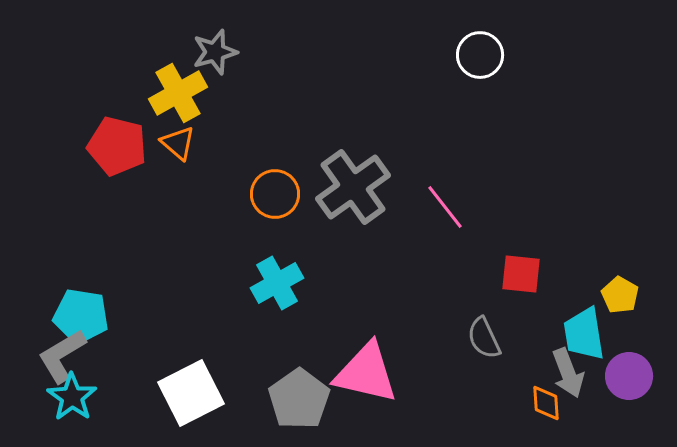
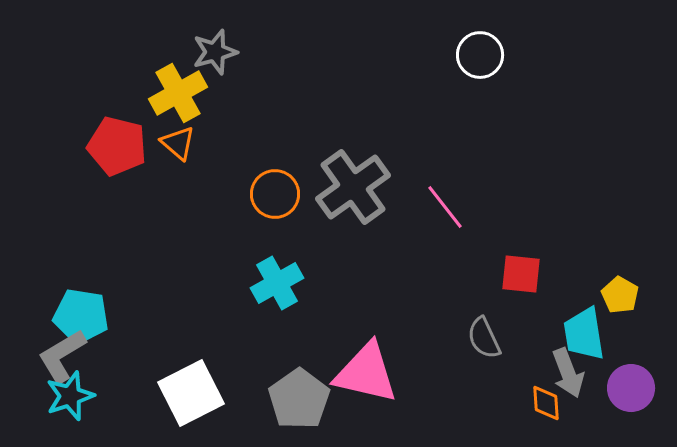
purple circle: moved 2 px right, 12 px down
cyan star: moved 2 px left, 1 px up; rotated 18 degrees clockwise
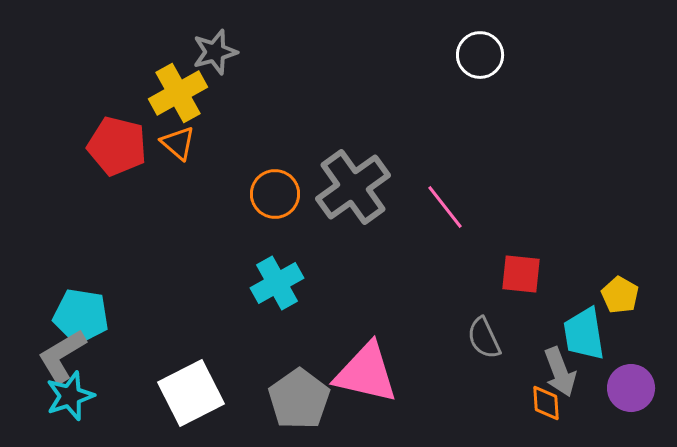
gray arrow: moved 8 px left, 1 px up
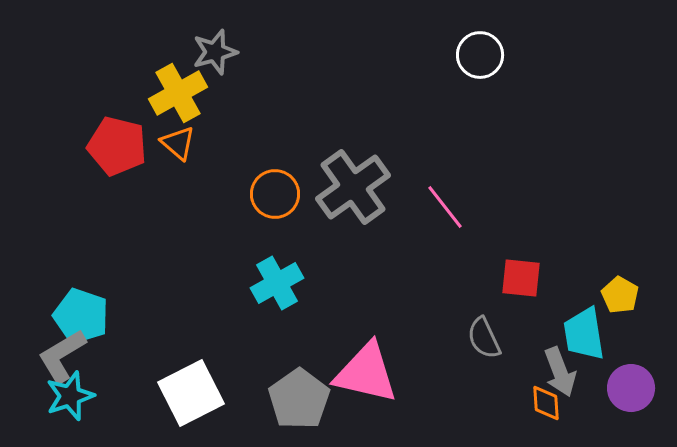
red square: moved 4 px down
cyan pentagon: rotated 10 degrees clockwise
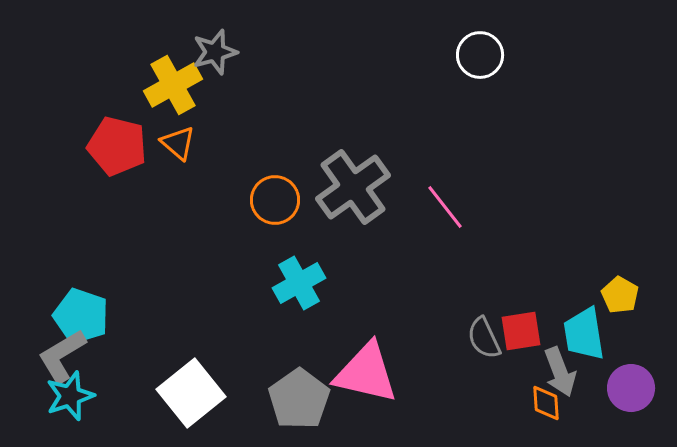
yellow cross: moved 5 px left, 8 px up
orange circle: moved 6 px down
red square: moved 53 px down; rotated 15 degrees counterclockwise
cyan cross: moved 22 px right
white square: rotated 12 degrees counterclockwise
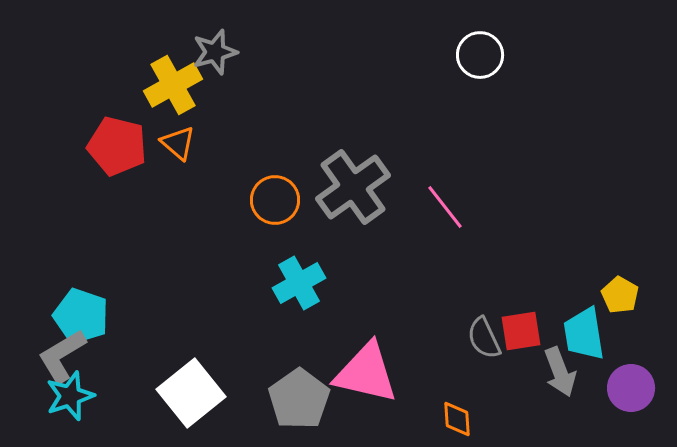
orange diamond: moved 89 px left, 16 px down
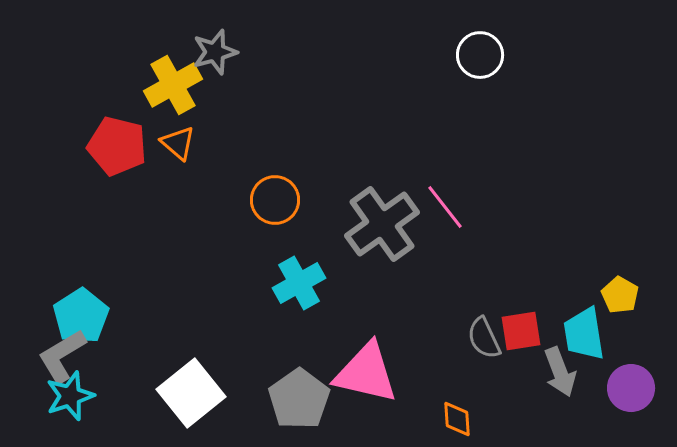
gray cross: moved 29 px right, 37 px down
cyan pentagon: rotated 20 degrees clockwise
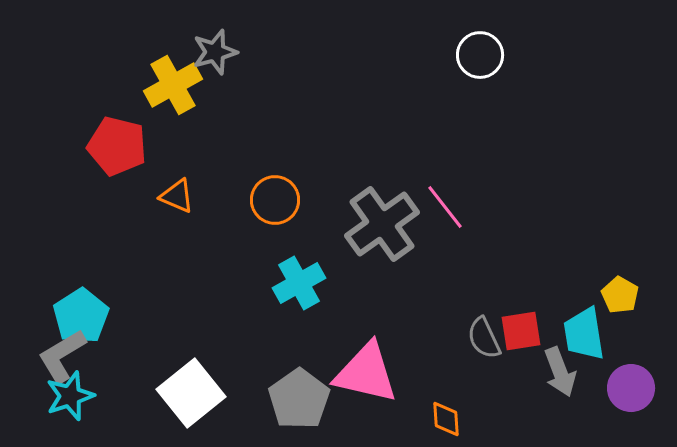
orange triangle: moved 1 px left, 53 px down; rotated 18 degrees counterclockwise
orange diamond: moved 11 px left
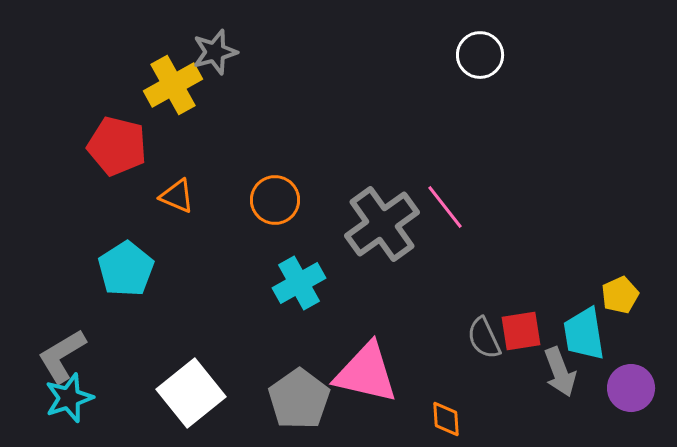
yellow pentagon: rotated 18 degrees clockwise
cyan pentagon: moved 45 px right, 47 px up
cyan star: moved 1 px left, 2 px down
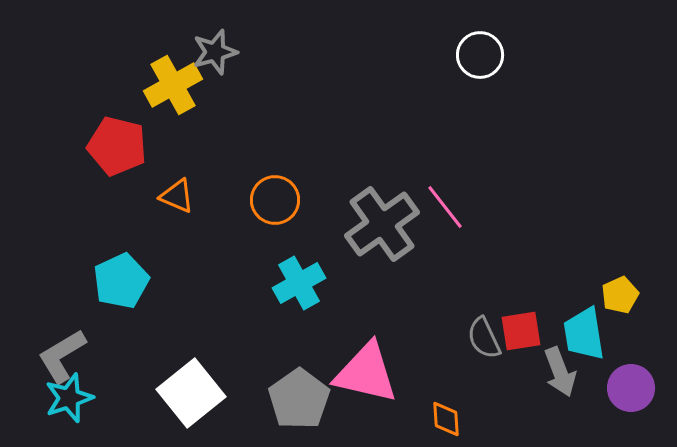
cyan pentagon: moved 5 px left, 12 px down; rotated 8 degrees clockwise
